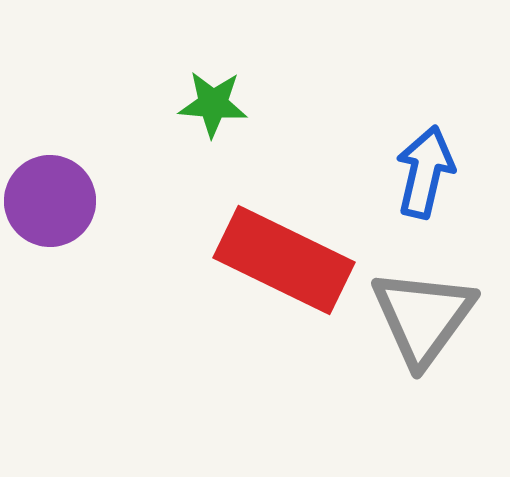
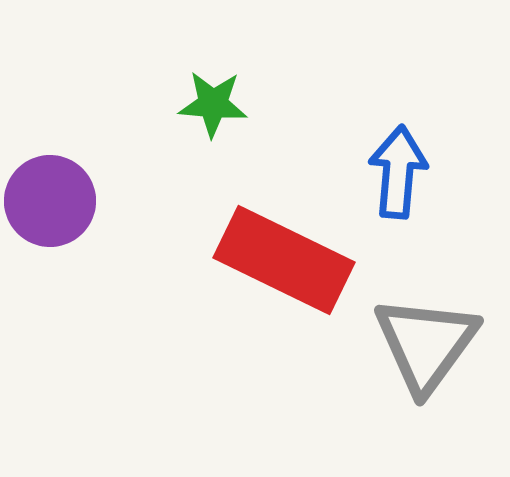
blue arrow: moved 27 px left; rotated 8 degrees counterclockwise
gray triangle: moved 3 px right, 27 px down
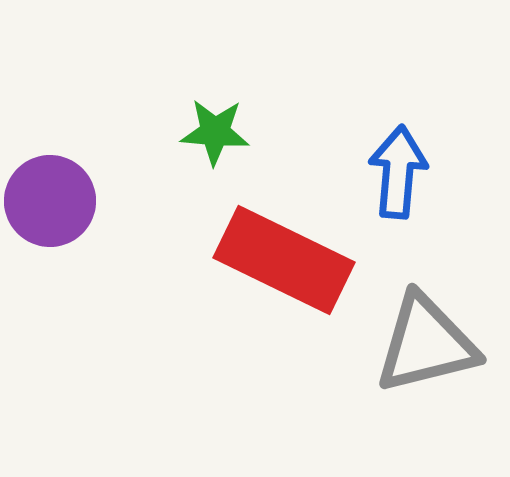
green star: moved 2 px right, 28 px down
gray triangle: rotated 40 degrees clockwise
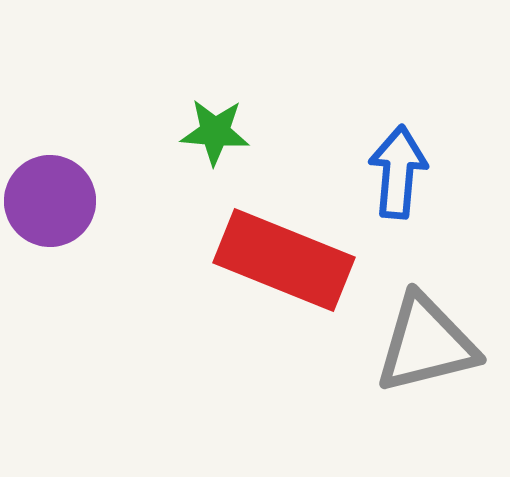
red rectangle: rotated 4 degrees counterclockwise
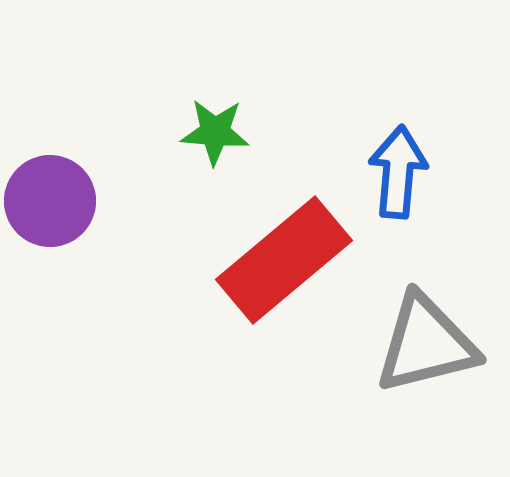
red rectangle: rotated 62 degrees counterclockwise
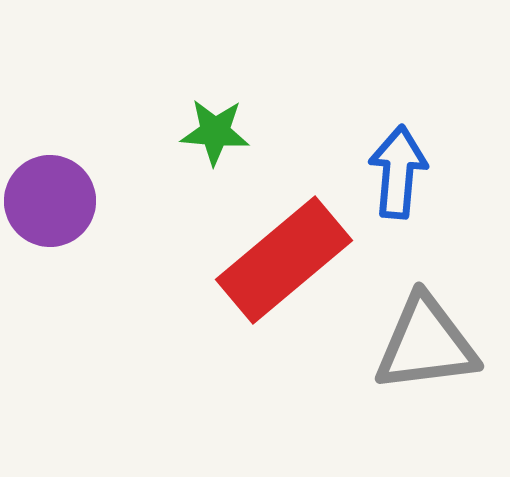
gray triangle: rotated 7 degrees clockwise
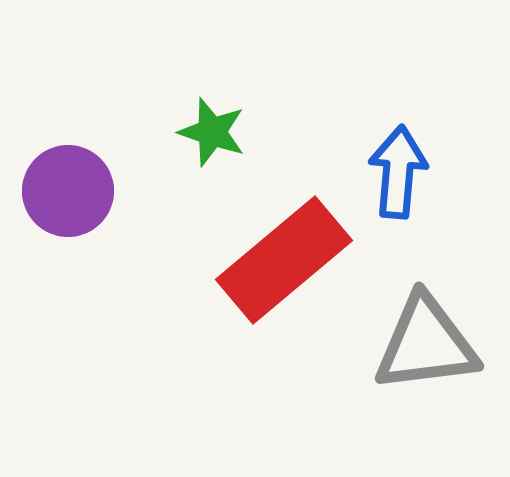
green star: moved 3 px left; rotated 14 degrees clockwise
purple circle: moved 18 px right, 10 px up
